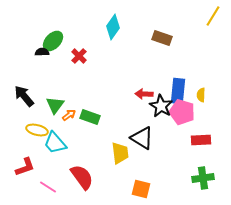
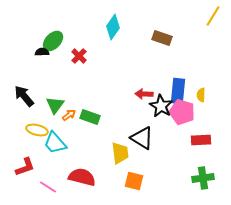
red semicircle: rotated 40 degrees counterclockwise
orange square: moved 7 px left, 8 px up
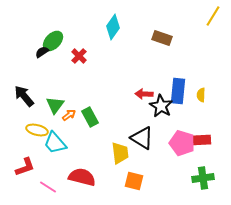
black semicircle: rotated 32 degrees counterclockwise
pink pentagon: moved 31 px down
green rectangle: rotated 42 degrees clockwise
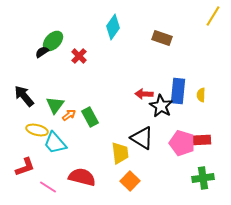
orange square: moved 4 px left; rotated 30 degrees clockwise
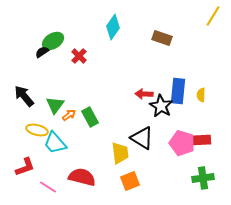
green ellipse: rotated 15 degrees clockwise
orange square: rotated 24 degrees clockwise
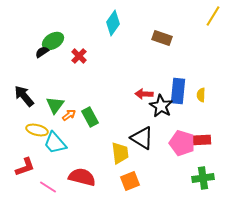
cyan diamond: moved 4 px up
